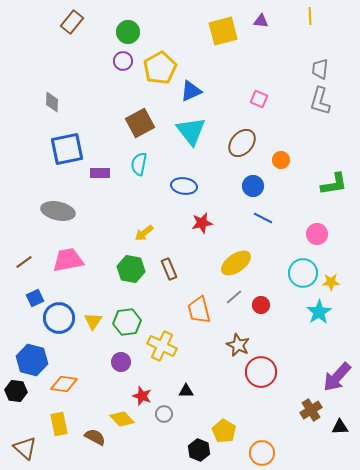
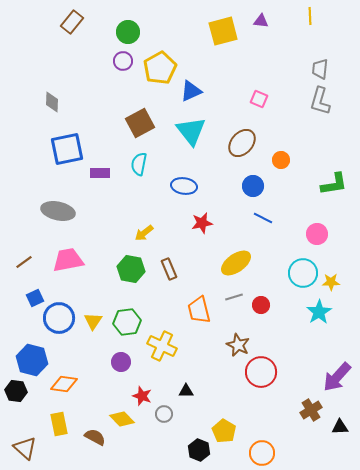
gray line at (234, 297): rotated 24 degrees clockwise
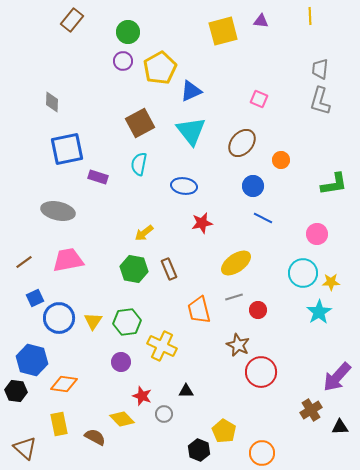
brown rectangle at (72, 22): moved 2 px up
purple rectangle at (100, 173): moved 2 px left, 4 px down; rotated 18 degrees clockwise
green hexagon at (131, 269): moved 3 px right
red circle at (261, 305): moved 3 px left, 5 px down
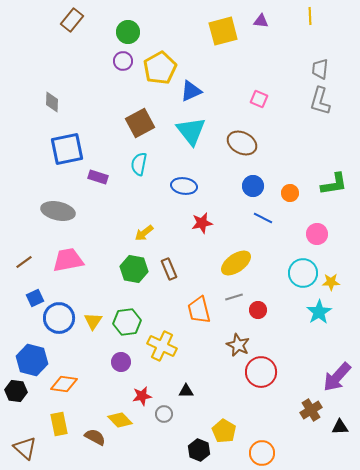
brown ellipse at (242, 143): rotated 76 degrees clockwise
orange circle at (281, 160): moved 9 px right, 33 px down
red star at (142, 396): rotated 30 degrees counterclockwise
yellow diamond at (122, 419): moved 2 px left, 1 px down
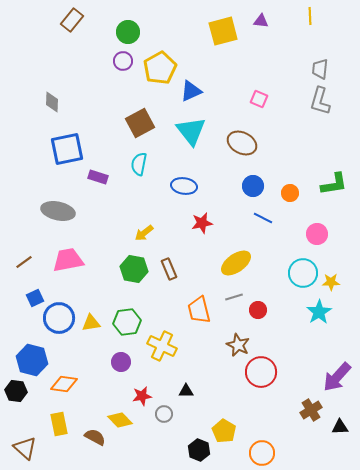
yellow triangle at (93, 321): moved 2 px left, 2 px down; rotated 48 degrees clockwise
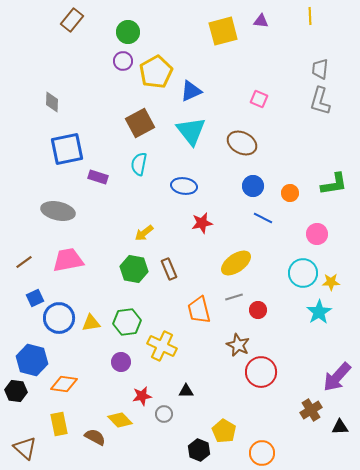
yellow pentagon at (160, 68): moved 4 px left, 4 px down
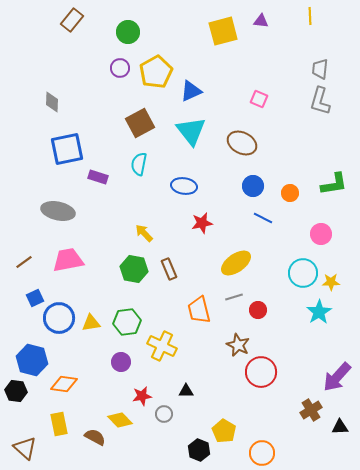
purple circle at (123, 61): moved 3 px left, 7 px down
yellow arrow at (144, 233): rotated 84 degrees clockwise
pink circle at (317, 234): moved 4 px right
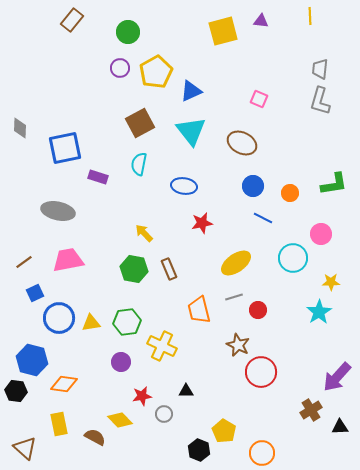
gray diamond at (52, 102): moved 32 px left, 26 px down
blue square at (67, 149): moved 2 px left, 1 px up
cyan circle at (303, 273): moved 10 px left, 15 px up
blue square at (35, 298): moved 5 px up
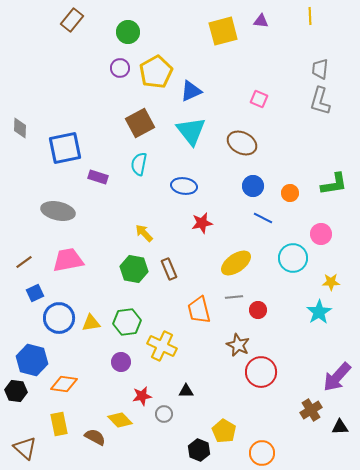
gray line at (234, 297): rotated 12 degrees clockwise
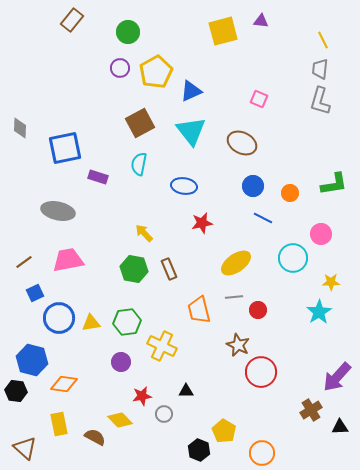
yellow line at (310, 16): moved 13 px right, 24 px down; rotated 24 degrees counterclockwise
